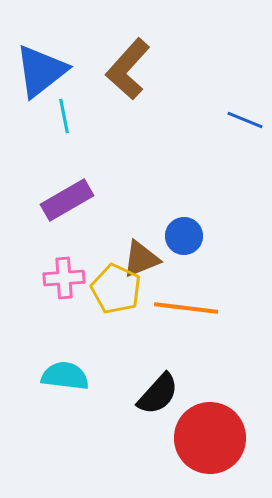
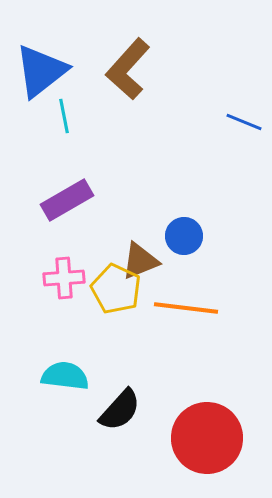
blue line: moved 1 px left, 2 px down
brown triangle: moved 1 px left, 2 px down
black semicircle: moved 38 px left, 16 px down
red circle: moved 3 px left
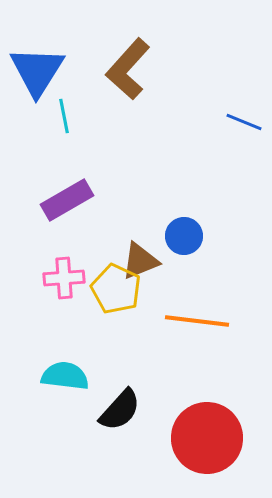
blue triangle: moved 4 px left; rotated 20 degrees counterclockwise
orange line: moved 11 px right, 13 px down
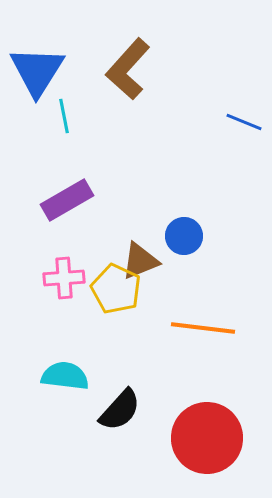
orange line: moved 6 px right, 7 px down
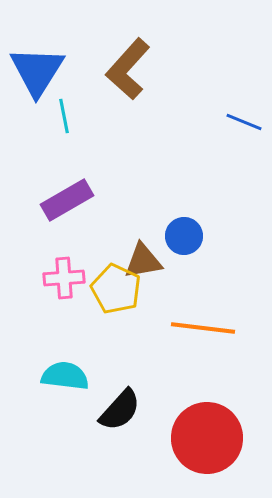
brown triangle: moved 3 px right; rotated 12 degrees clockwise
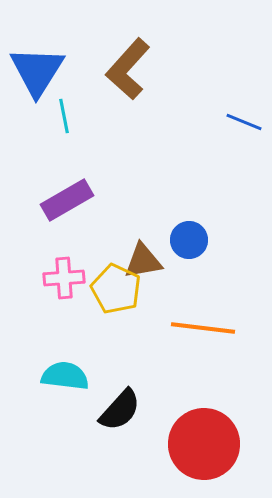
blue circle: moved 5 px right, 4 px down
red circle: moved 3 px left, 6 px down
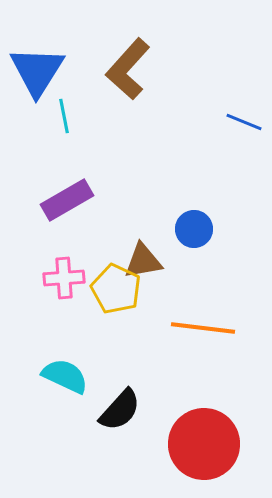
blue circle: moved 5 px right, 11 px up
cyan semicircle: rotated 18 degrees clockwise
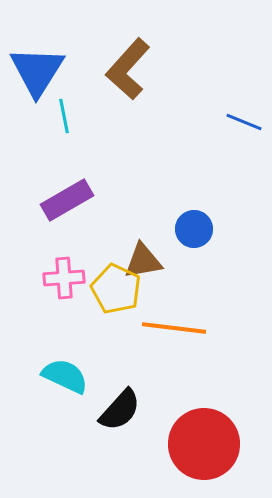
orange line: moved 29 px left
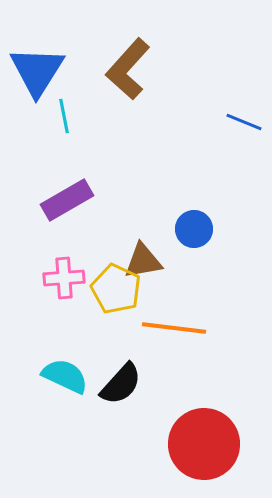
black semicircle: moved 1 px right, 26 px up
